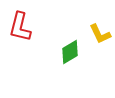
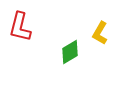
yellow L-shape: moved 1 px up; rotated 55 degrees clockwise
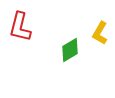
green diamond: moved 2 px up
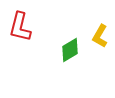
yellow L-shape: moved 3 px down
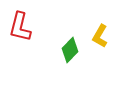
green diamond: rotated 15 degrees counterclockwise
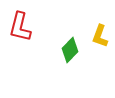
yellow L-shape: rotated 10 degrees counterclockwise
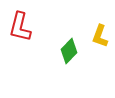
green diamond: moved 1 px left, 1 px down
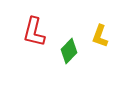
red L-shape: moved 14 px right, 5 px down
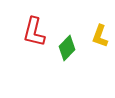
green diamond: moved 2 px left, 3 px up
